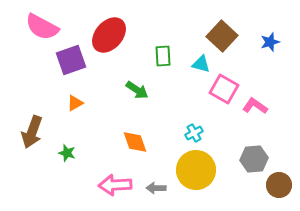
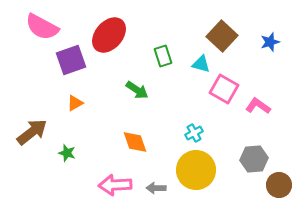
green rectangle: rotated 15 degrees counterclockwise
pink L-shape: moved 3 px right
brown arrow: rotated 148 degrees counterclockwise
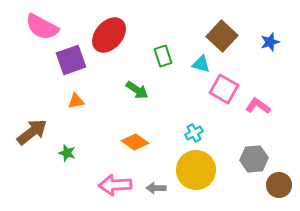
orange triangle: moved 1 px right, 2 px up; rotated 18 degrees clockwise
orange diamond: rotated 36 degrees counterclockwise
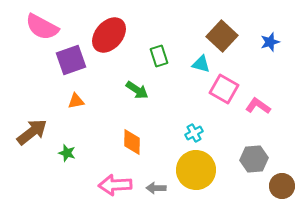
green rectangle: moved 4 px left
orange diamond: moved 3 px left; rotated 56 degrees clockwise
brown circle: moved 3 px right, 1 px down
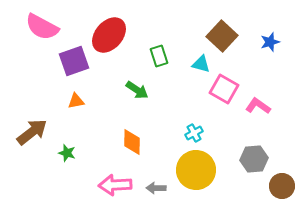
purple square: moved 3 px right, 1 px down
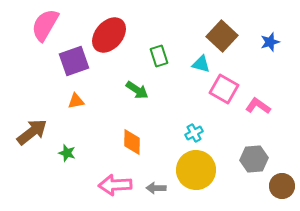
pink semicircle: moved 3 px right, 2 px up; rotated 92 degrees clockwise
